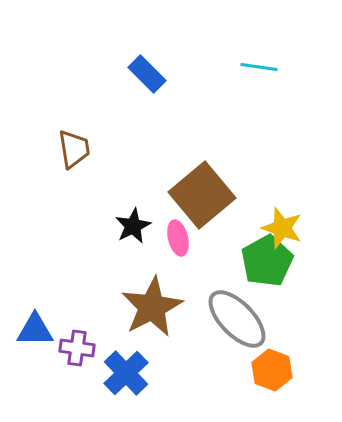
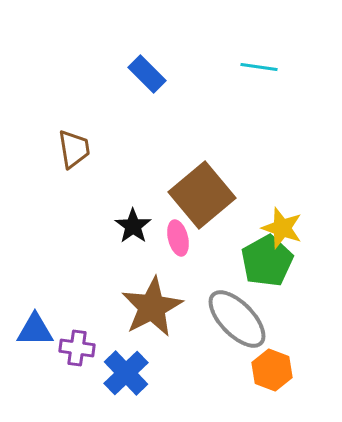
black star: rotated 9 degrees counterclockwise
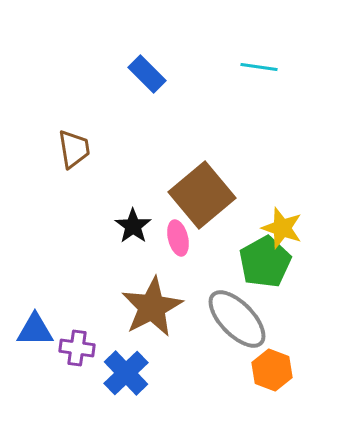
green pentagon: moved 2 px left, 1 px down
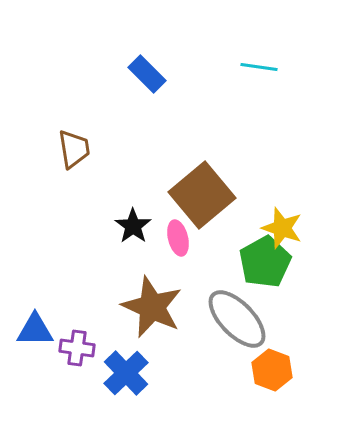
brown star: rotated 20 degrees counterclockwise
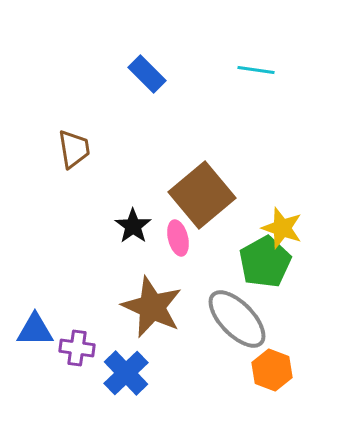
cyan line: moved 3 px left, 3 px down
